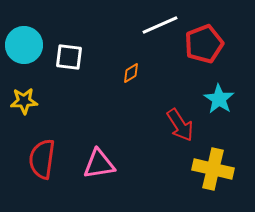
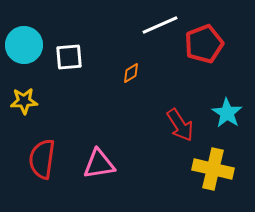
white square: rotated 12 degrees counterclockwise
cyan star: moved 8 px right, 14 px down
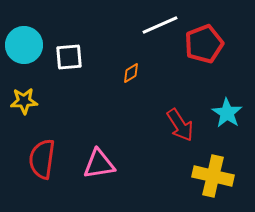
yellow cross: moved 7 px down
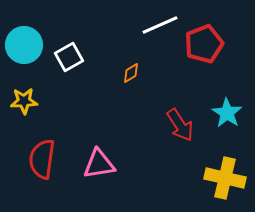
white square: rotated 24 degrees counterclockwise
yellow cross: moved 12 px right, 2 px down
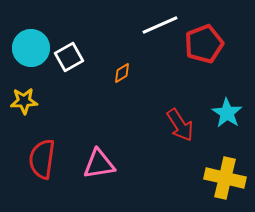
cyan circle: moved 7 px right, 3 px down
orange diamond: moved 9 px left
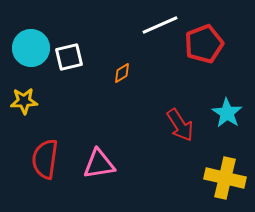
white square: rotated 16 degrees clockwise
red semicircle: moved 3 px right
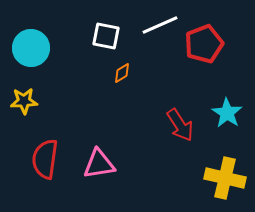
white square: moved 37 px right, 21 px up; rotated 24 degrees clockwise
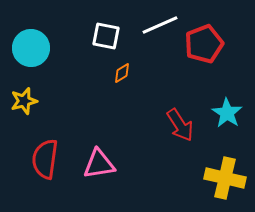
yellow star: rotated 12 degrees counterclockwise
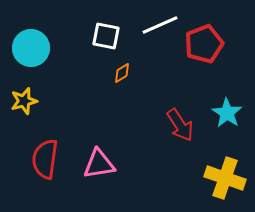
yellow cross: rotated 6 degrees clockwise
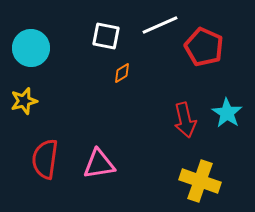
red pentagon: moved 3 px down; rotated 27 degrees counterclockwise
red arrow: moved 5 px right, 5 px up; rotated 20 degrees clockwise
yellow cross: moved 25 px left, 3 px down
